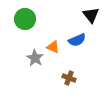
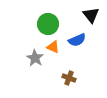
green circle: moved 23 px right, 5 px down
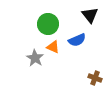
black triangle: moved 1 px left
brown cross: moved 26 px right
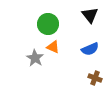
blue semicircle: moved 13 px right, 9 px down
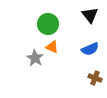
orange triangle: moved 1 px left
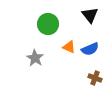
orange triangle: moved 17 px right
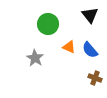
blue semicircle: moved 1 px down; rotated 72 degrees clockwise
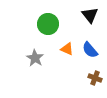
orange triangle: moved 2 px left, 2 px down
